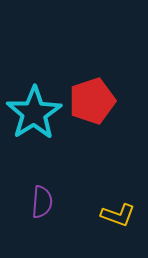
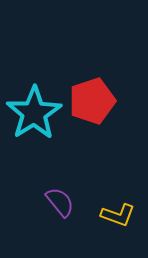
purple semicircle: moved 18 px right; rotated 44 degrees counterclockwise
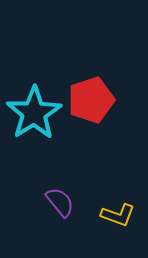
red pentagon: moved 1 px left, 1 px up
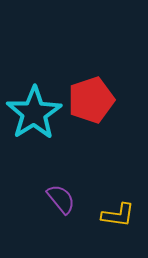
purple semicircle: moved 1 px right, 3 px up
yellow L-shape: rotated 12 degrees counterclockwise
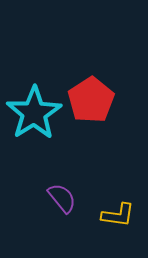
red pentagon: rotated 15 degrees counterclockwise
purple semicircle: moved 1 px right, 1 px up
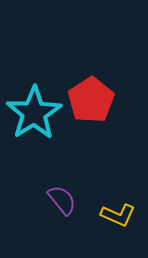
purple semicircle: moved 2 px down
yellow L-shape: rotated 16 degrees clockwise
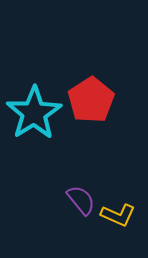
purple semicircle: moved 19 px right
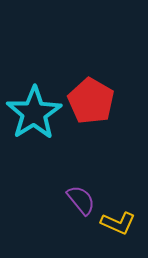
red pentagon: moved 1 px down; rotated 9 degrees counterclockwise
yellow L-shape: moved 8 px down
